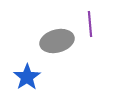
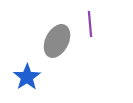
gray ellipse: rotated 48 degrees counterclockwise
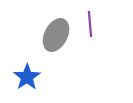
gray ellipse: moved 1 px left, 6 px up
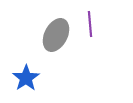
blue star: moved 1 px left, 1 px down
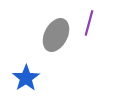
purple line: moved 1 px left, 1 px up; rotated 20 degrees clockwise
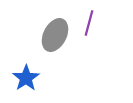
gray ellipse: moved 1 px left
